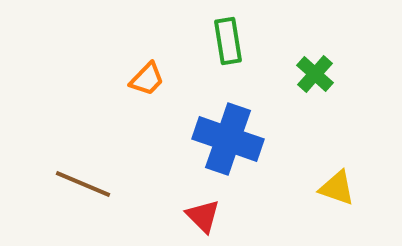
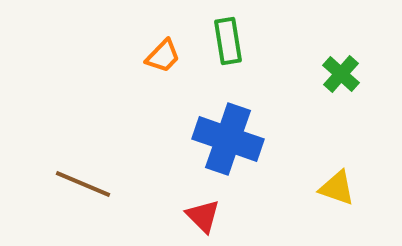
green cross: moved 26 px right
orange trapezoid: moved 16 px right, 23 px up
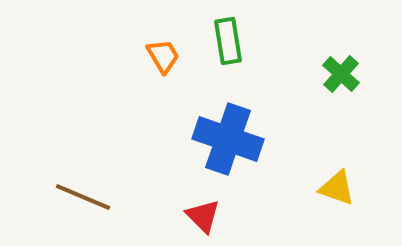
orange trapezoid: rotated 75 degrees counterclockwise
brown line: moved 13 px down
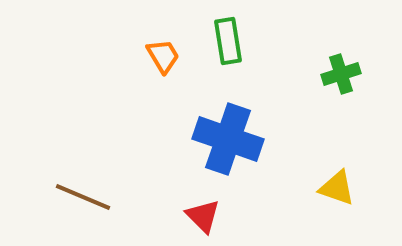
green cross: rotated 30 degrees clockwise
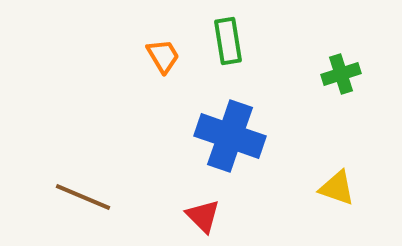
blue cross: moved 2 px right, 3 px up
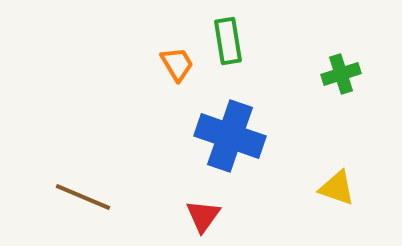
orange trapezoid: moved 14 px right, 8 px down
red triangle: rotated 21 degrees clockwise
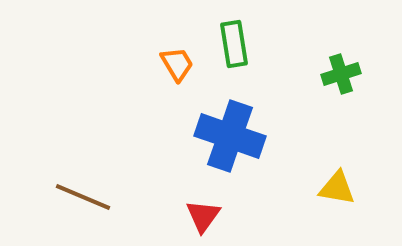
green rectangle: moved 6 px right, 3 px down
yellow triangle: rotated 9 degrees counterclockwise
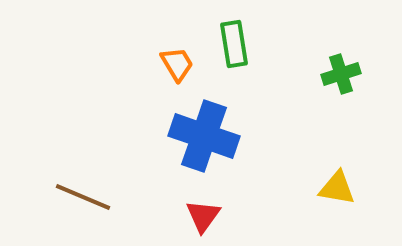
blue cross: moved 26 px left
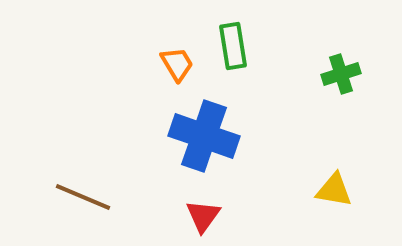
green rectangle: moved 1 px left, 2 px down
yellow triangle: moved 3 px left, 2 px down
